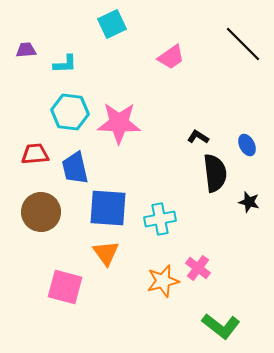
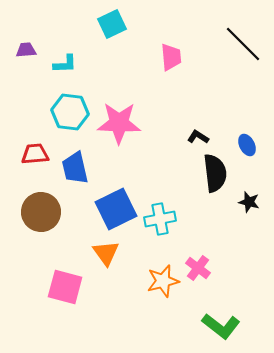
pink trapezoid: rotated 60 degrees counterclockwise
blue square: moved 8 px right, 1 px down; rotated 30 degrees counterclockwise
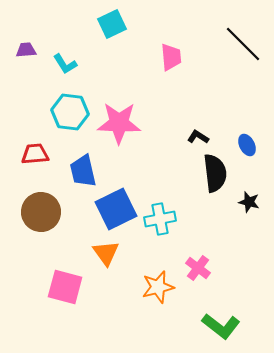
cyan L-shape: rotated 60 degrees clockwise
blue trapezoid: moved 8 px right, 3 px down
orange star: moved 5 px left, 6 px down
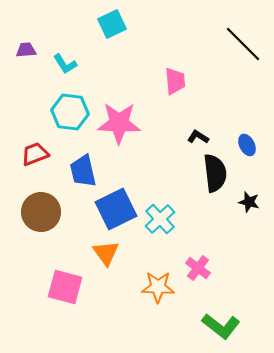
pink trapezoid: moved 4 px right, 24 px down
red trapezoid: rotated 16 degrees counterclockwise
cyan cross: rotated 32 degrees counterclockwise
orange star: rotated 16 degrees clockwise
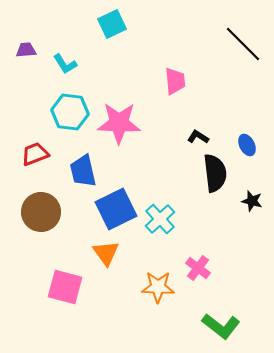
black star: moved 3 px right, 1 px up
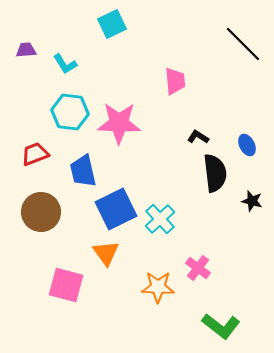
pink square: moved 1 px right, 2 px up
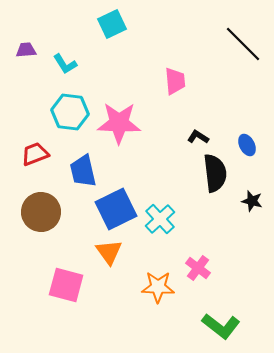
orange triangle: moved 3 px right, 1 px up
